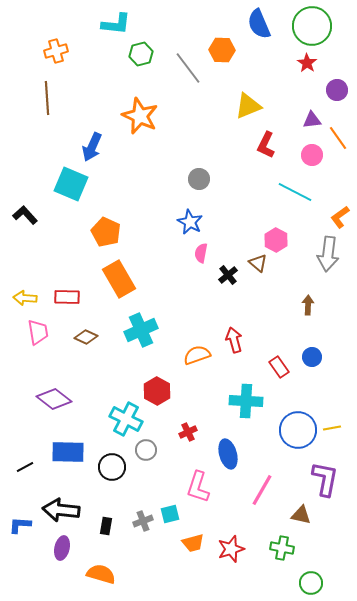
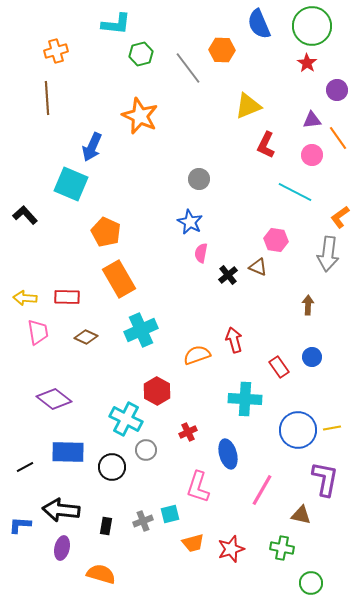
pink hexagon at (276, 240): rotated 20 degrees counterclockwise
brown triangle at (258, 263): moved 4 px down; rotated 18 degrees counterclockwise
cyan cross at (246, 401): moved 1 px left, 2 px up
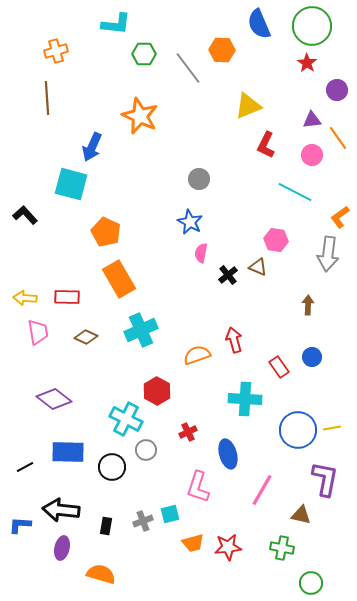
green hexagon at (141, 54): moved 3 px right; rotated 15 degrees clockwise
cyan square at (71, 184): rotated 8 degrees counterclockwise
red star at (231, 549): moved 3 px left, 2 px up; rotated 12 degrees clockwise
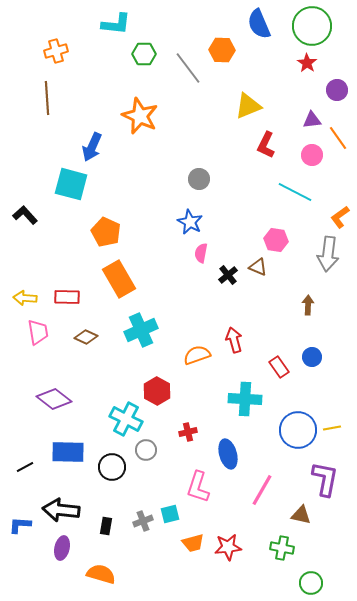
red cross at (188, 432): rotated 12 degrees clockwise
